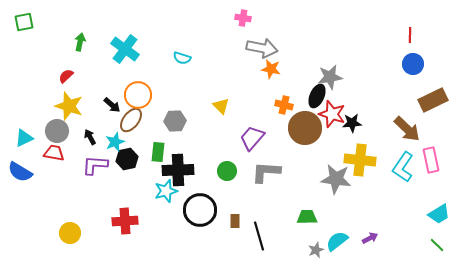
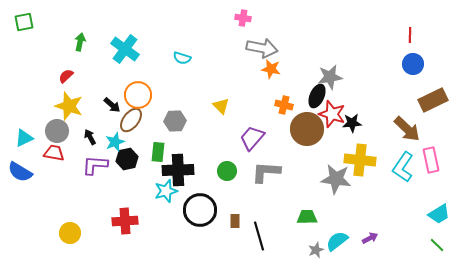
brown circle at (305, 128): moved 2 px right, 1 px down
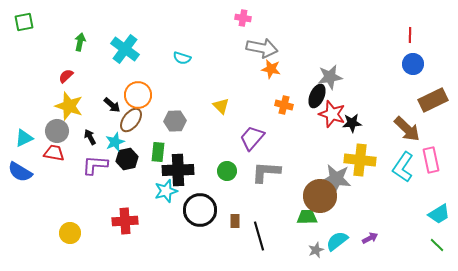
brown circle at (307, 129): moved 13 px right, 67 px down
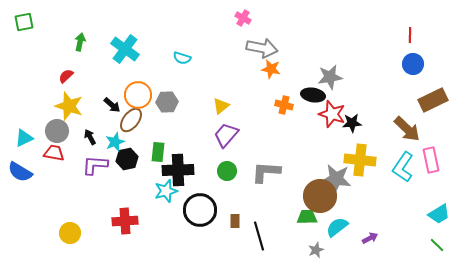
pink cross at (243, 18): rotated 21 degrees clockwise
black ellipse at (317, 96): moved 4 px left, 1 px up; rotated 75 degrees clockwise
yellow triangle at (221, 106): rotated 36 degrees clockwise
gray hexagon at (175, 121): moved 8 px left, 19 px up
purple trapezoid at (252, 138): moved 26 px left, 3 px up
cyan semicircle at (337, 241): moved 14 px up
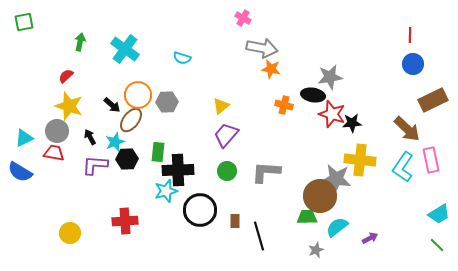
black hexagon at (127, 159): rotated 10 degrees clockwise
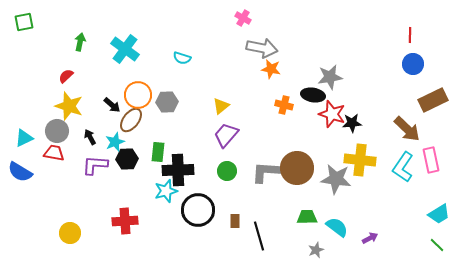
brown circle at (320, 196): moved 23 px left, 28 px up
black circle at (200, 210): moved 2 px left
cyan semicircle at (337, 227): rotated 75 degrees clockwise
